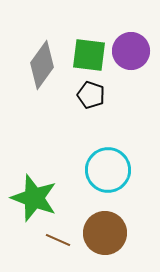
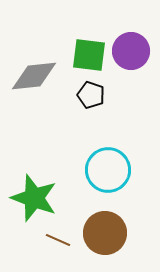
gray diamond: moved 8 px left, 11 px down; rotated 48 degrees clockwise
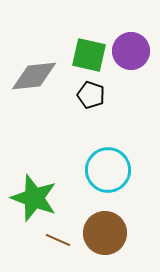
green square: rotated 6 degrees clockwise
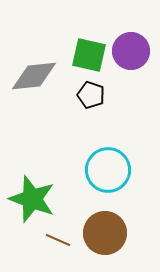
green star: moved 2 px left, 1 px down
